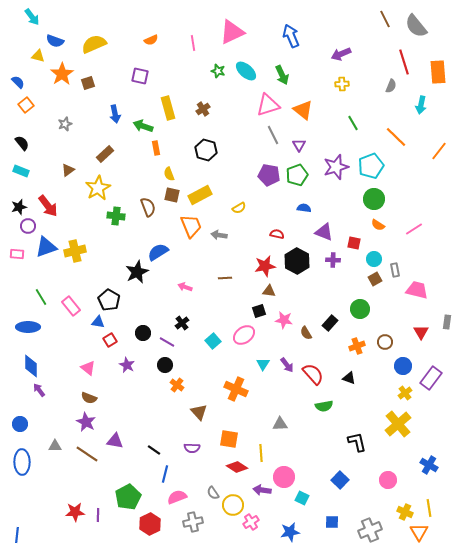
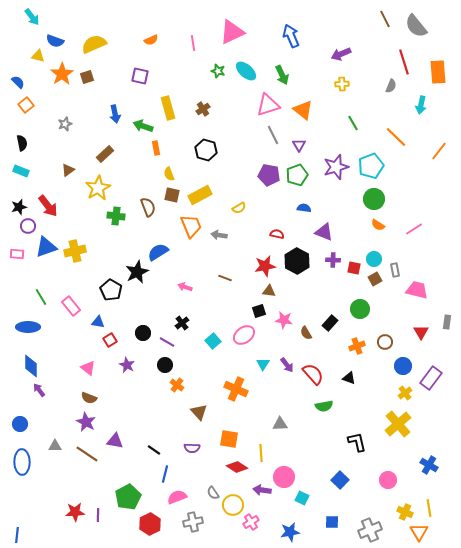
brown square at (88, 83): moved 1 px left, 6 px up
black semicircle at (22, 143): rotated 28 degrees clockwise
red square at (354, 243): moved 25 px down
brown line at (225, 278): rotated 24 degrees clockwise
black pentagon at (109, 300): moved 2 px right, 10 px up
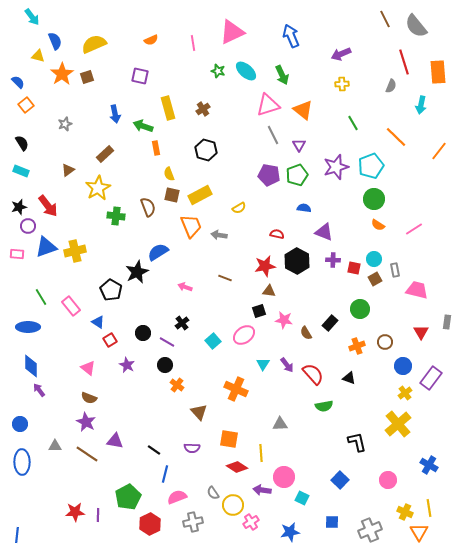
blue semicircle at (55, 41): rotated 132 degrees counterclockwise
black semicircle at (22, 143): rotated 21 degrees counterclockwise
blue triangle at (98, 322): rotated 24 degrees clockwise
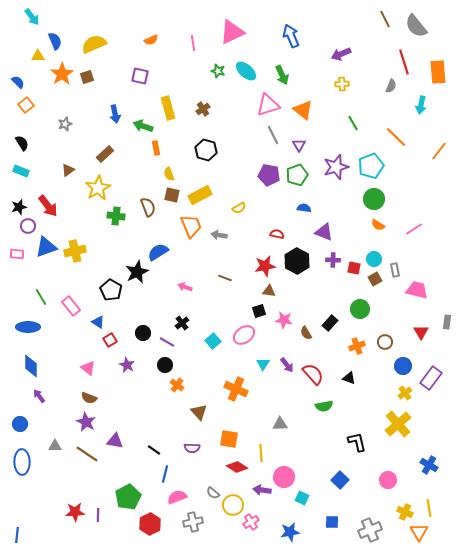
yellow triangle at (38, 56): rotated 16 degrees counterclockwise
purple arrow at (39, 390): moved 6 px down
gray semicircle at (213, 493): rotated 16 degrees counterclockwise
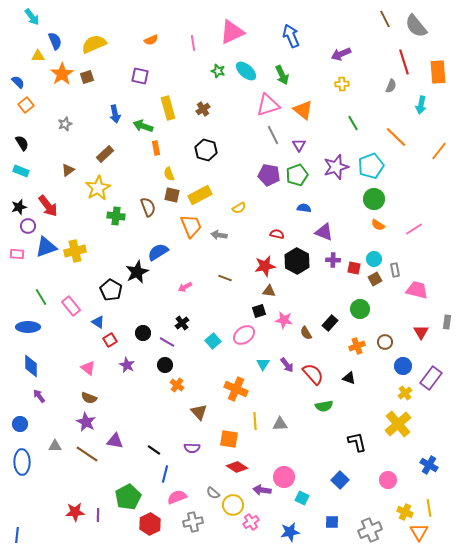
pink arrow at (185, 287): rotated 48 degrees counterclockwise
yellow line at (261, 453): moved 6 px left, 32 px up
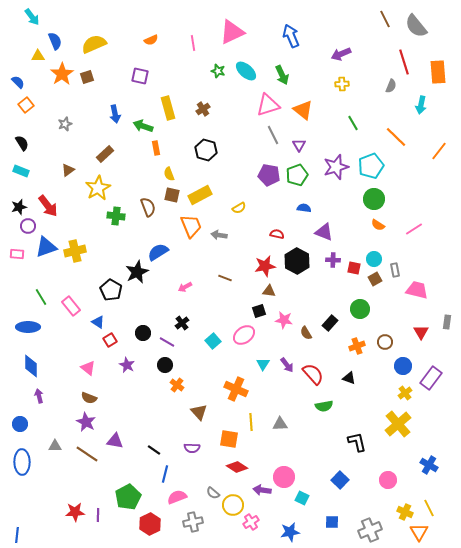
purple arrow at (39, 396): rotated 24 degrees clockwise
yellow line at (255, 421): moved 4 px left, 1 px down
yellow line at (429, 508): rotated 18 degrees counterclockwise
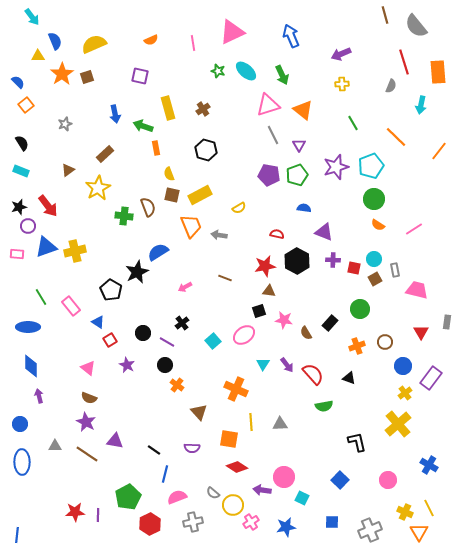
brown line at (385, 19): moved 4 px up; rotated 12 degrees clockwise
green cross at (116, 216): moved 8 px right
blue star at (290, 532): moved 4 px left, 5 px up
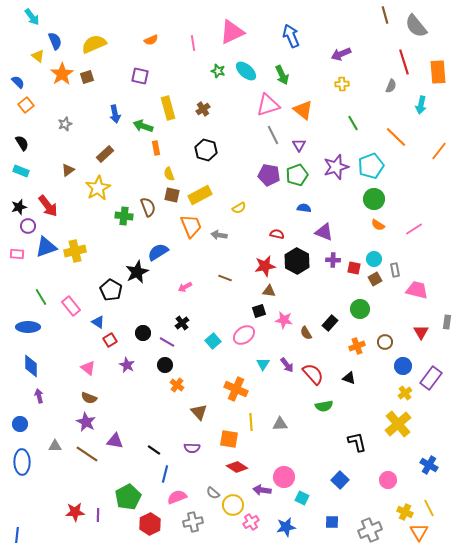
yellow triangle at (38, 56): rotated 40 degrees clockwise
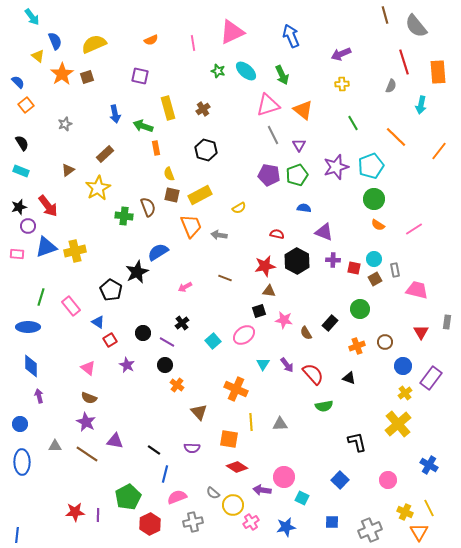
green line at (41, 297): rotated 48 degrees clockwise
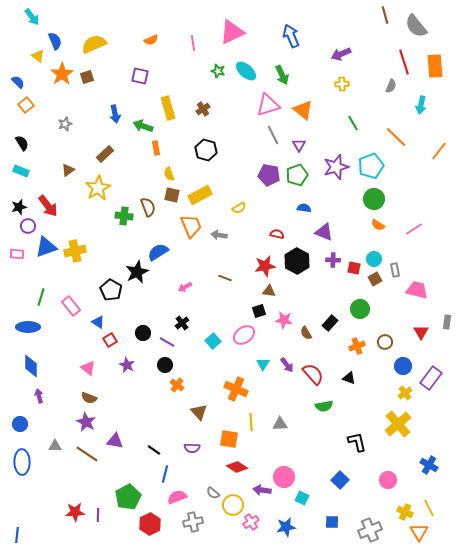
orange rectangle at (438, 72): moved 3 px left, 6 px up
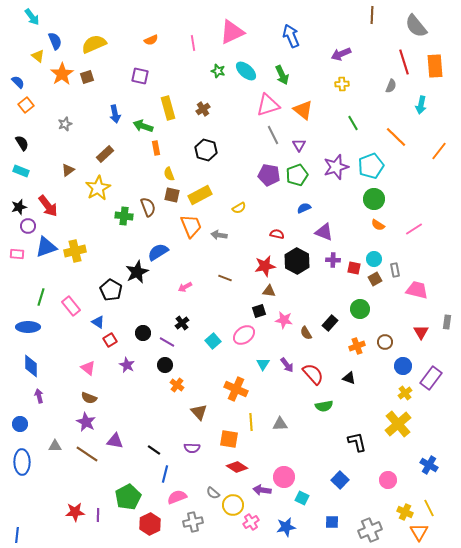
brown line at (385, 15): moved 13 px left; rotated 18 degrees clockwise
blue semicircle at (304, 208): rotated 32 degrees counterclockwise
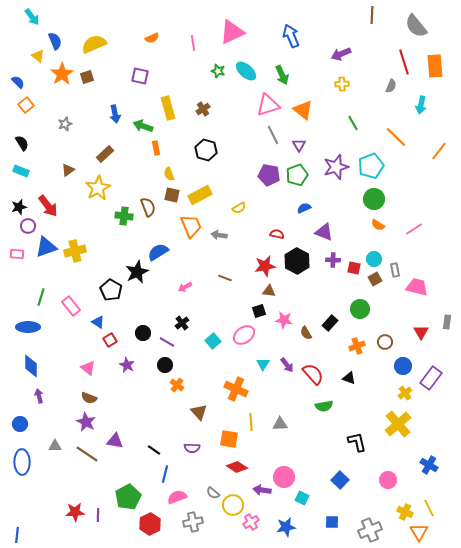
orange semicircle at (151, 40): moved 1 px right, 2 px up
pink trapezoid at (417, 290): moved 3 px up
